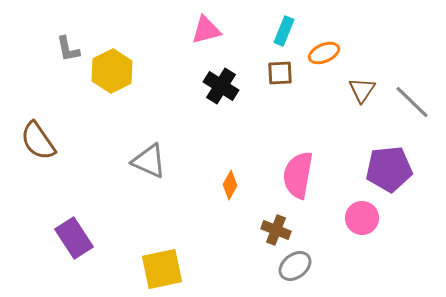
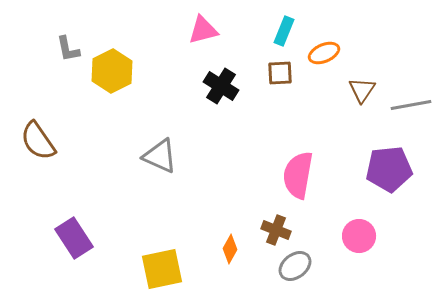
pink triangle: moved 3 px left
gray line: moved 1 px left, 3 px down; rotated 54 degrees counterclockwise
gray triangle: moved 11 px right, 5 px up
orange diamond: moved 64 px down
pink circle: moved 3 px left, 18 px down
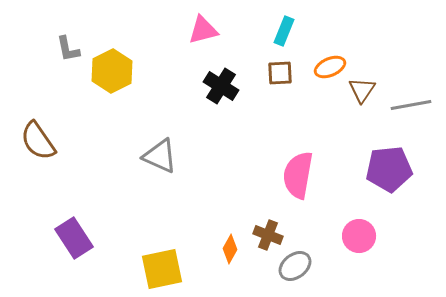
orange ellipse: moved 6 px right, 14 px down
brown cross: moved 8 px left, 5 px down
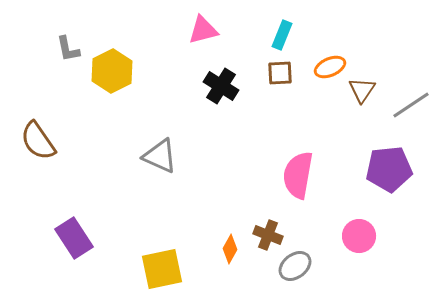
cyan rectangle: moved 2 px left, 4 px down
gray line: rotated 24 degrees counterclockwise
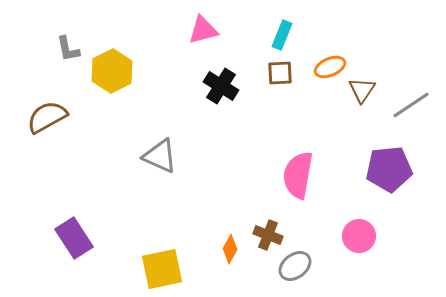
brown semicircle: moved 9 px right, 24 px up; rotated 96 degrees clockwise
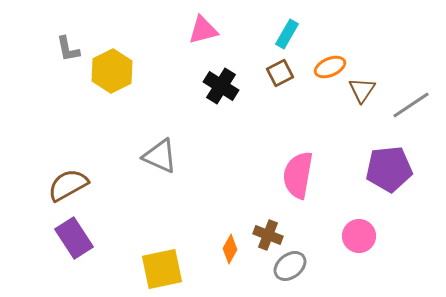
cyan rectangle: moved 5 px right, 1 px up; rotated 8 degrees clockwise
brown square: rotated 24 degrees counterclockwise
brown semicircle: moved 21 px right, 68 px down
gray ellipse: moved 5 px left
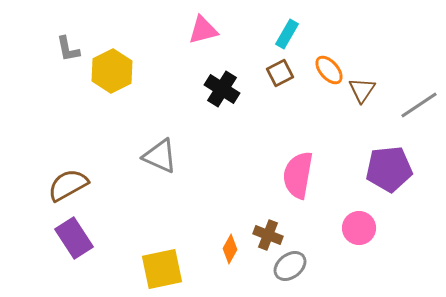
orange ellipse: moved 1 px left, 3 px down; rotated 72 degrees clockwise
black cross: moved 1 px right, 3 px down
gray line: moved 8 px right
pink circle: moved 8 px up
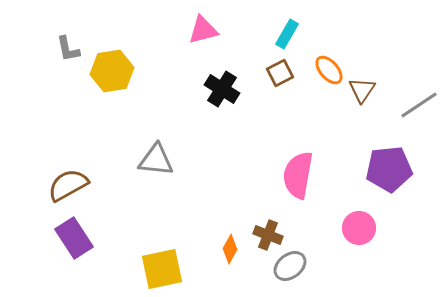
yellow hexagon: rotated 18 degrees clockwise
gray triangle: moved 4 px left, 4 px down; rotated 18 degrees counterclockwise
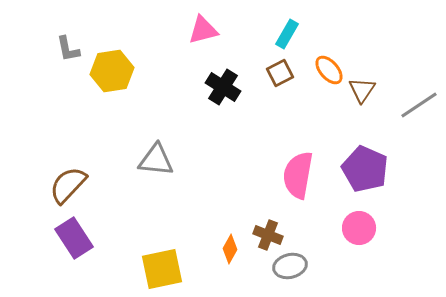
black cross: moved 1 px right, 2 px up
purple pentagon: moved 24 px left; rotated 30 degrees clockwise
brown semicircle: rotated 18 degrees counterclockwise
gray ellipse: rotated 24 degrees clockwise
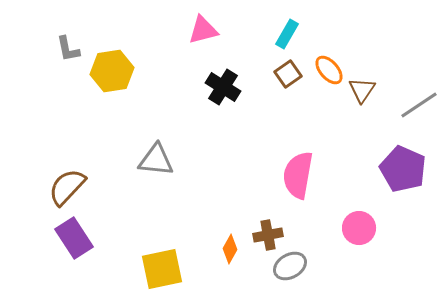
brown square: moved 8 px right, 1 px down; rotated 8 degrees counterclockwise
purple pentagon: moved 38 px right
brown semicircle: moved 1 px left, 2 px down
brown cross: rotated 32 degrees counterclockwise
gray ellipse: rotated 16 degrees counterclockwise
